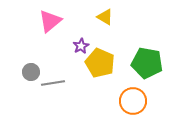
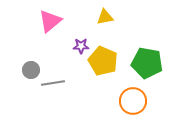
yellow triangle: rotated 42 degrees counterclockwise
purple star: rotated 28 degrees clockwise
yellow pentagon: moved 3 px right, 2 px up
gray circle: moved 2 px up
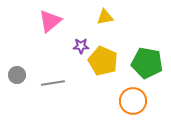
gray circle: moved 14 px left, 5 px down
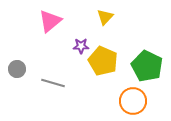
yellow triangle: rotated 36 degrees counterclockwise
green pentagon: moved 3 px down; rotated 16 degrees clockwise
gray circle: moved 6 px up
gray line: rotated 25 degrees clockwise
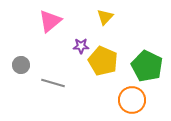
gray circle: moved 4 px right, 4 px up
orange circle: moved 1 px left, 1 px up
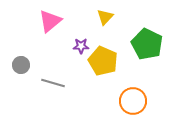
green pentagon: moved 22 px up
orange circle: moved 1 px right, 1 px down
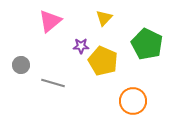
yellow triangle: moved 1 px left, 1 px down
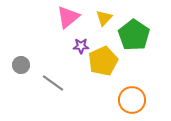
pink triangle: moved 18 px right, 4 px up
green pentagon: moved 13 px left, 9 px up; rotated 8 degrees clockwise
yellow pentagon: rotated 24 degrees clockwise
gray line: rotated 20 degrees clockwise
orange circle: moved 1 px left, 1 px up
